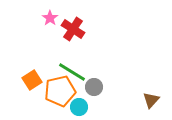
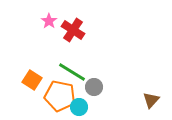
pink star: moved 1 px left, 3 px down
red cross: moved 1 px down
orange square: rotated 24 degrees counterclockwise
orange pentagon: moved 5 px down; rotated 24 degrees clockwise
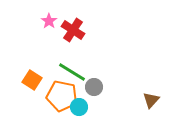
orange pentagon: moved 2 px right
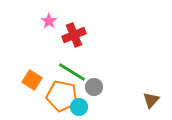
red cross: moved 1 px right, 5 px down; rotated 35 degrees clockwise
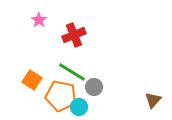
pink star: moved 10 px left, 1 px up
orange pentagon: moved 1 px left
brown triangle: moved 2 px right
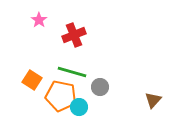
green line: rotated 16 degrees counterclockwise
gray circle: moved 6 px right
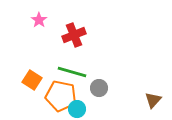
gray circle: moved 1 px left, 1 px down
cyan circle: moved 2 px left, 2 px down
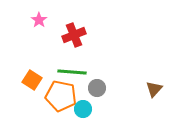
green line: rotated 12 degrees counterclockwise
gray circle: moved 2 px left
brown triangle: moved 1 px right, 11 px up
cyan circle: moved 6 px right
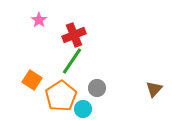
green line: moved 11 px up; rotated 60 degrees counterclockwise
orange pentagon: rotated 28 degrees clockwise
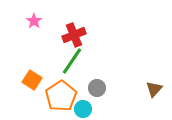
pink star: moved 5 px left, 1 px down
